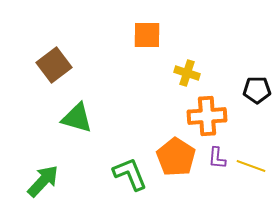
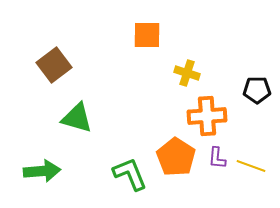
green arrow: moved 1 px left, 10 px up; rotated 42 degrees clockwise
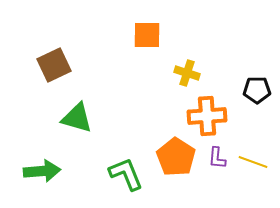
brown square: rotated 12 degrees clockwise
yellow line: moved 2 px right, 4 px up
green L-shape: moved 4 px left
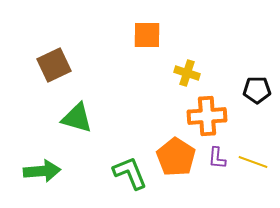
green L-shape: moved 4 px right, 1 px up
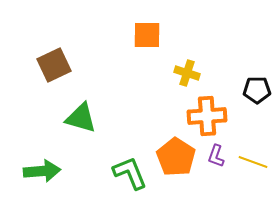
green triangle: moved 4 px right
purple L-shape: moved 1 px left, 2 px up; rotated 15 degrees clockwise
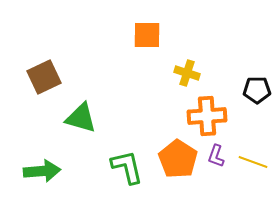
brown square: moved 10 px left, 12 px down
orange pentagon: moved 2 px right, 2 px down
green L-shape: moved 3 px left, 6 px up; rotated 9 degrees clockwise
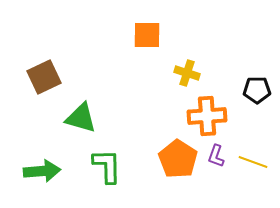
green L-shape: moved 20 px left, 1 px up; rotated 12 degrees clockwise
